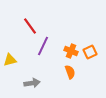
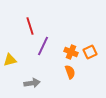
red line: rotated 18 degrees clockwise
orange cross: moved 1 px down
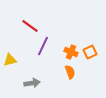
red line: rotated 36 degrees counterclockwise
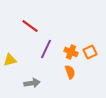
purple line: moved 3 px right, 3 px down
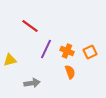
orange cross: moved 4 px left, 1 px up
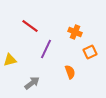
orange cross: moved 8 px right, 19 px up
gray arrow: rotated 28 degrees counterclockwise
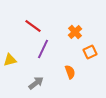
red line: moved 3 px right
orange cross: rotated 24 degrees clockwise
purple line: moved 3 px left
gray arrow: moved 4 px right
